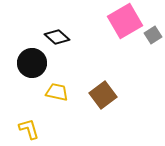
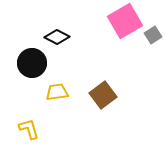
black diamond: rotated 15 degrees counterclockwise
yellow trapezoid: rotated 20 degrees counterclockwise
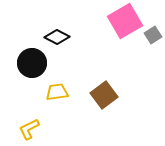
brown square: moved 1 px right
yellow L-shape: rotated 100 degrees counterclockwise
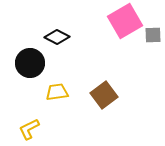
gray square: rotated 30 degrees clockwise
black circle: moved 2 px left
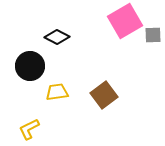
black circle: moved 3 px down
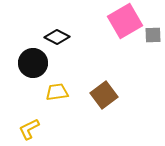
black circle: moved 3 px right, 3 px up
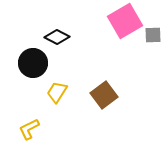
yellow trapezoid: rotated 50 degrees counterclockwise
